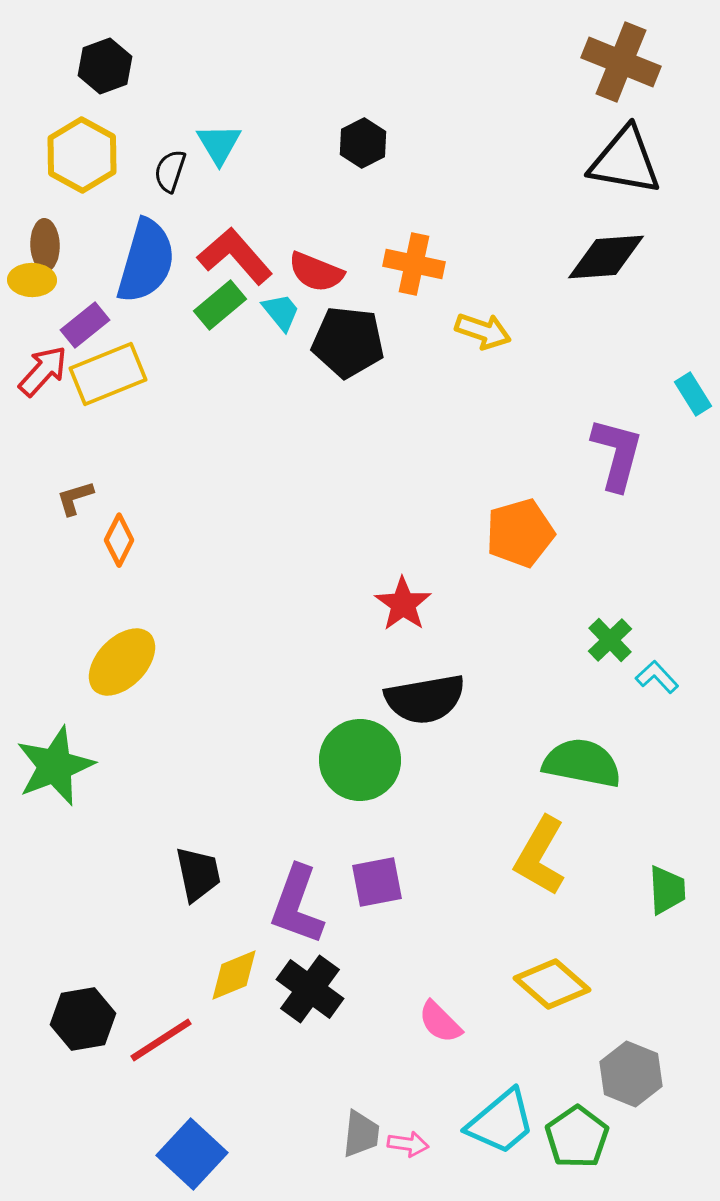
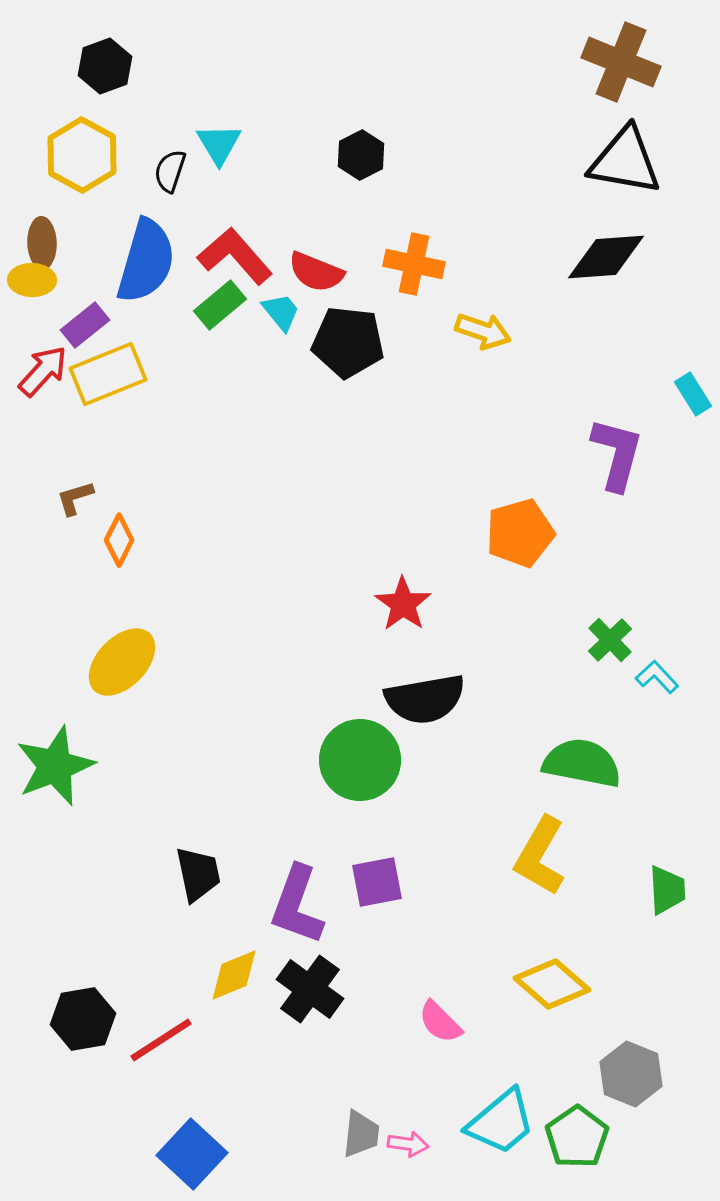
black hexagon at (363, 143): moved 2 px left, 12 px down
brown ellipse at (45, 245): moved 3 px left, 2 px up
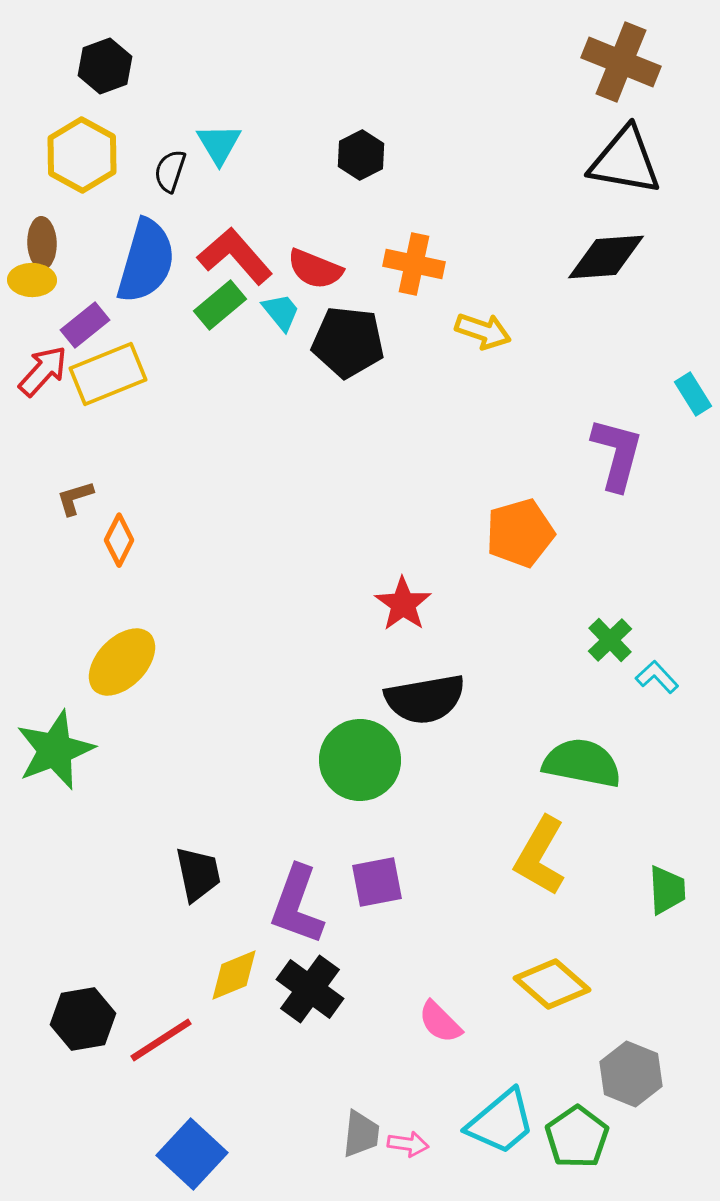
red semicircle at (316, 272): moved 1 px left, 3 px up
green star at (55, 766): moved 16 px up
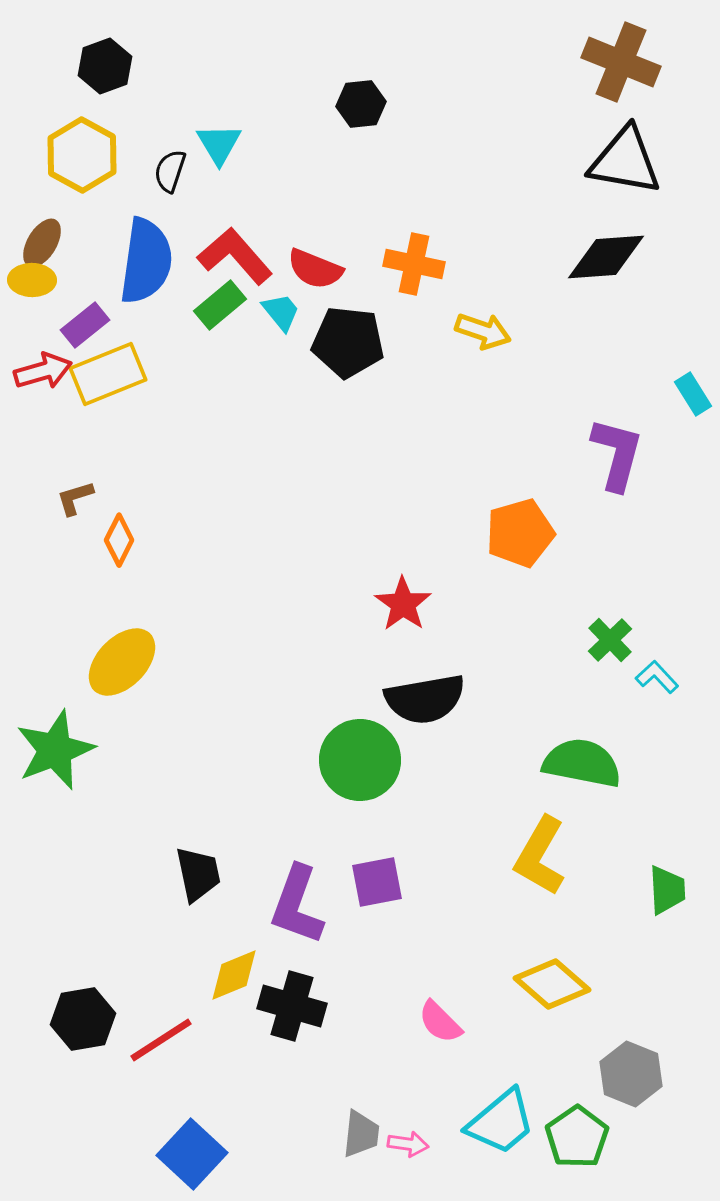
black hexagon at (361, 155): moved 51 px up; rotated 21 degrees clockwise
brown ellipse at (42, 243): rotated 33 degrees clockwise
blue semicircle at (146, 261): rotated 8 degrees counterclockwise
red arrow at (43, 371): rotated 32 degrees clockwise
black cross at (310, 989): moved 18 px left, 17 px down; rotated 20 degrees counterclockwise
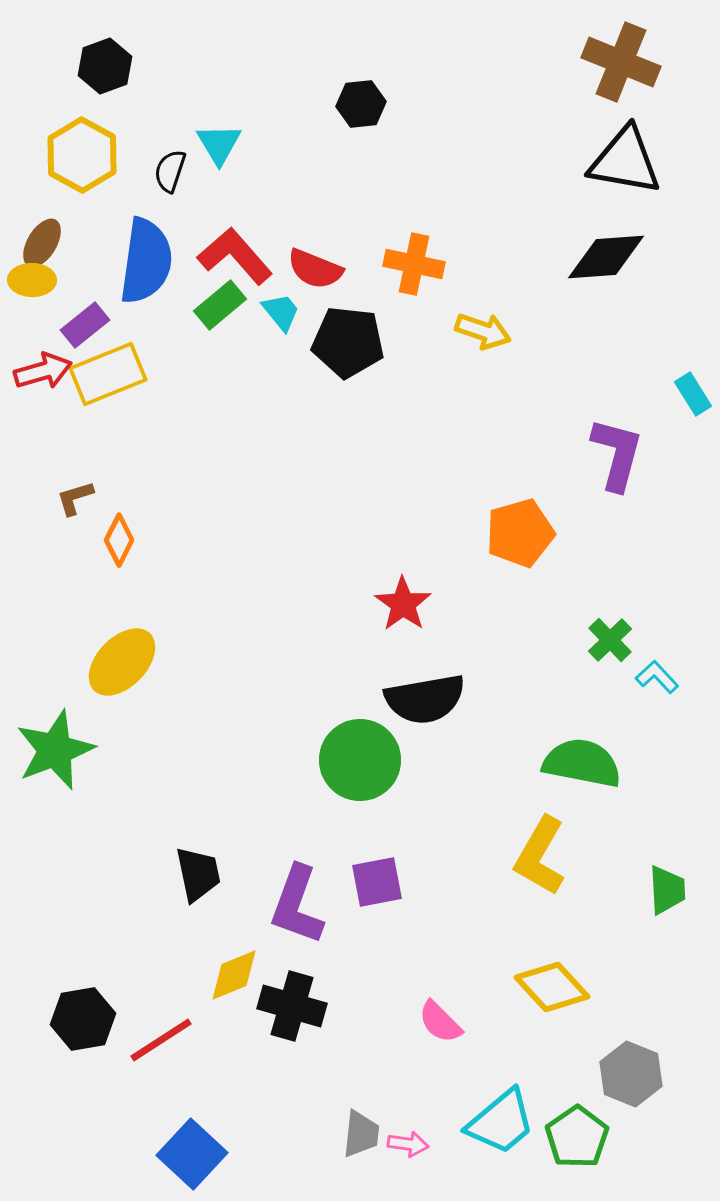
yellow diamond at (552, 984): moved 3 px down; rotated 6 degrees clockwise
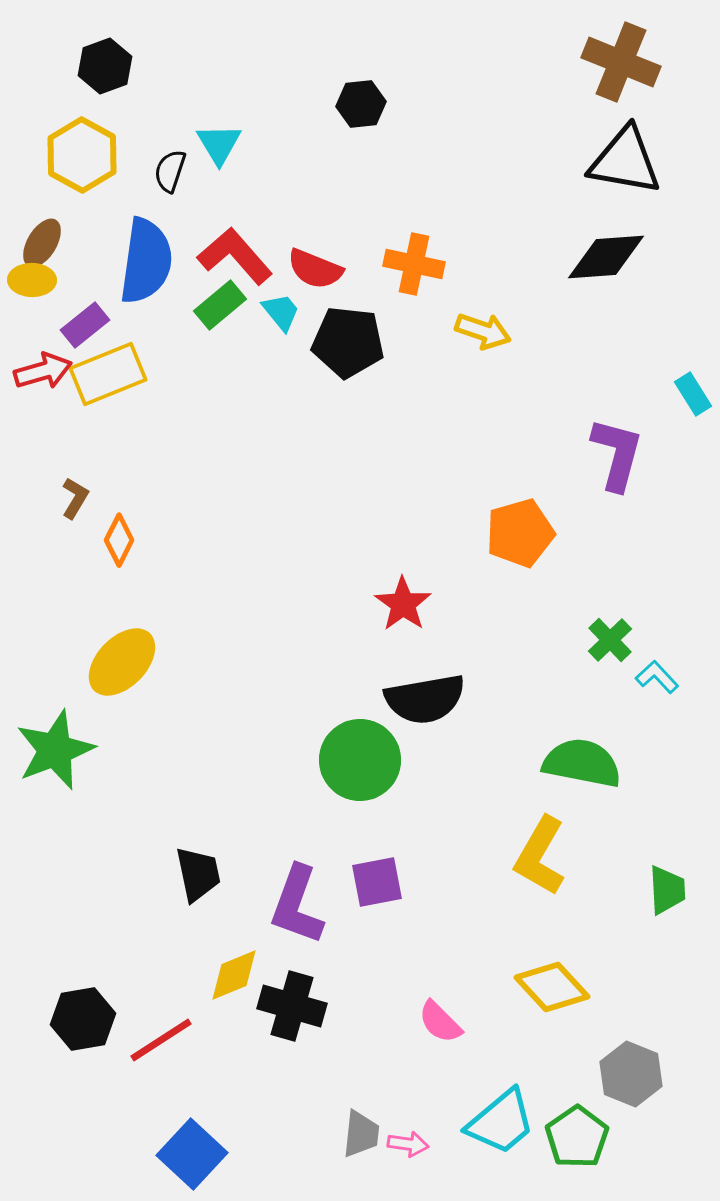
brown L-shape at (75, 498): rotated 138 degrees clockwise
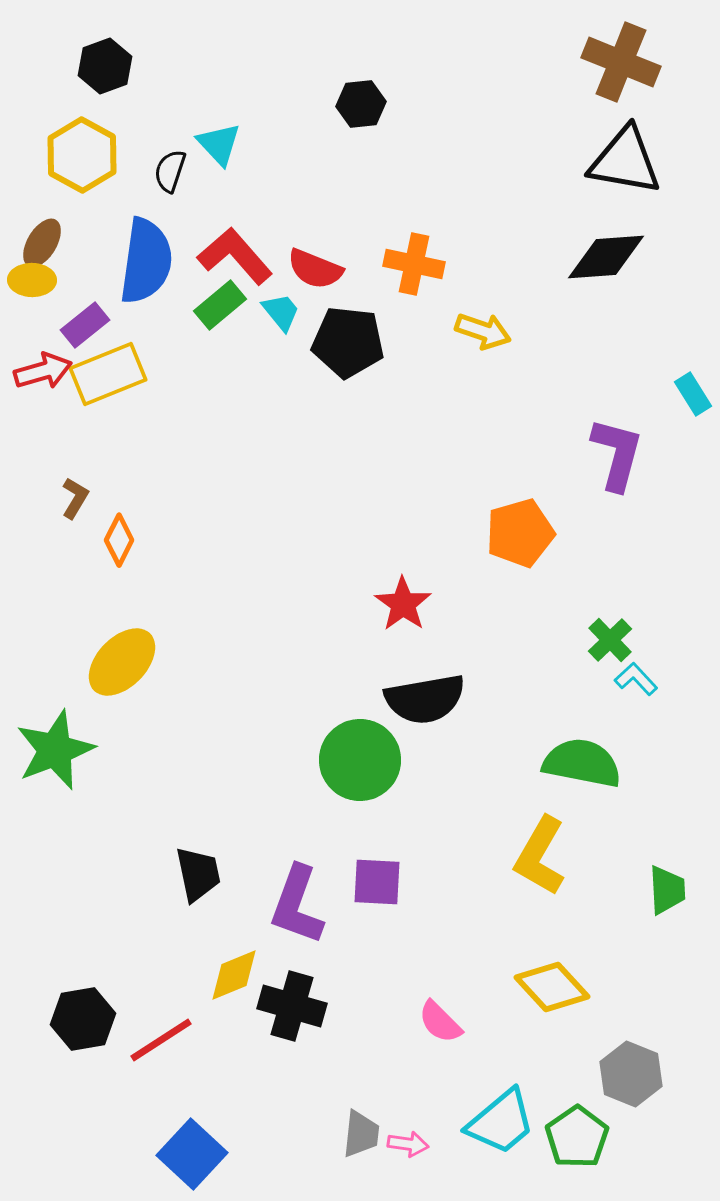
cyan triangle at (219, 144): rotated 12 degrees counterclockwise
cyan L-shape at (657, 677): moved 21 px left, 2 px down
purple square at (377, 882): rotated 14 degrees clockwise
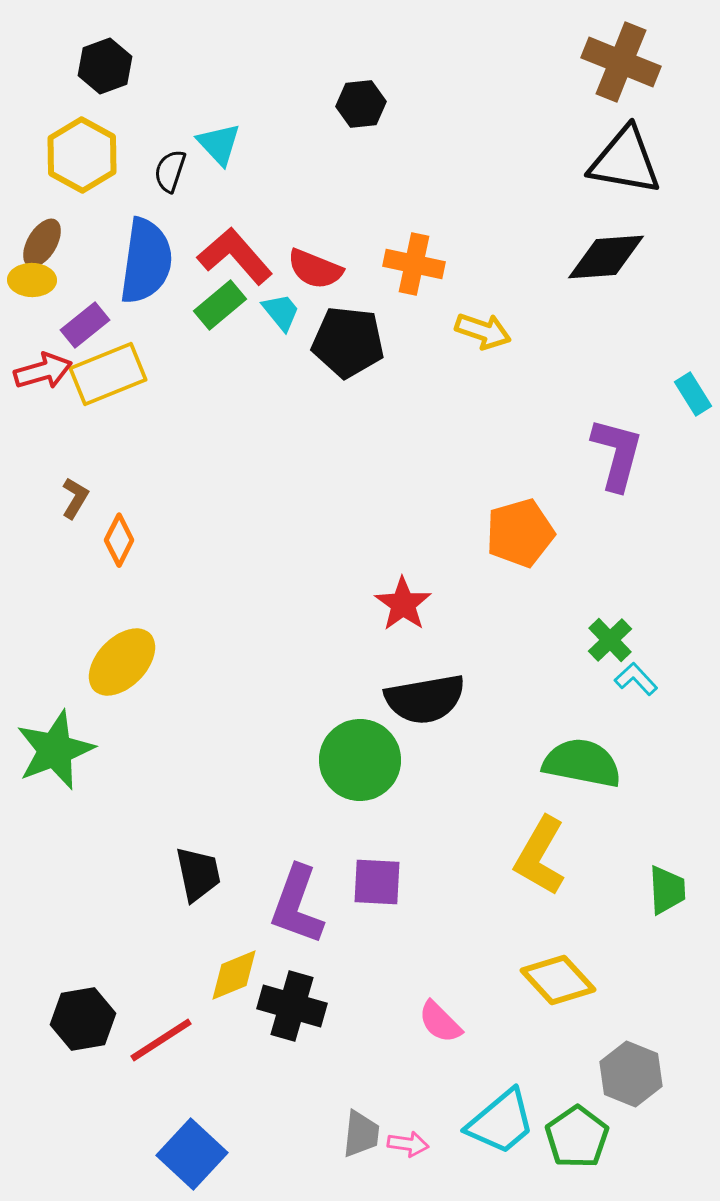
yellow diamond at (552, 987): moved 6 px right, 7 px up
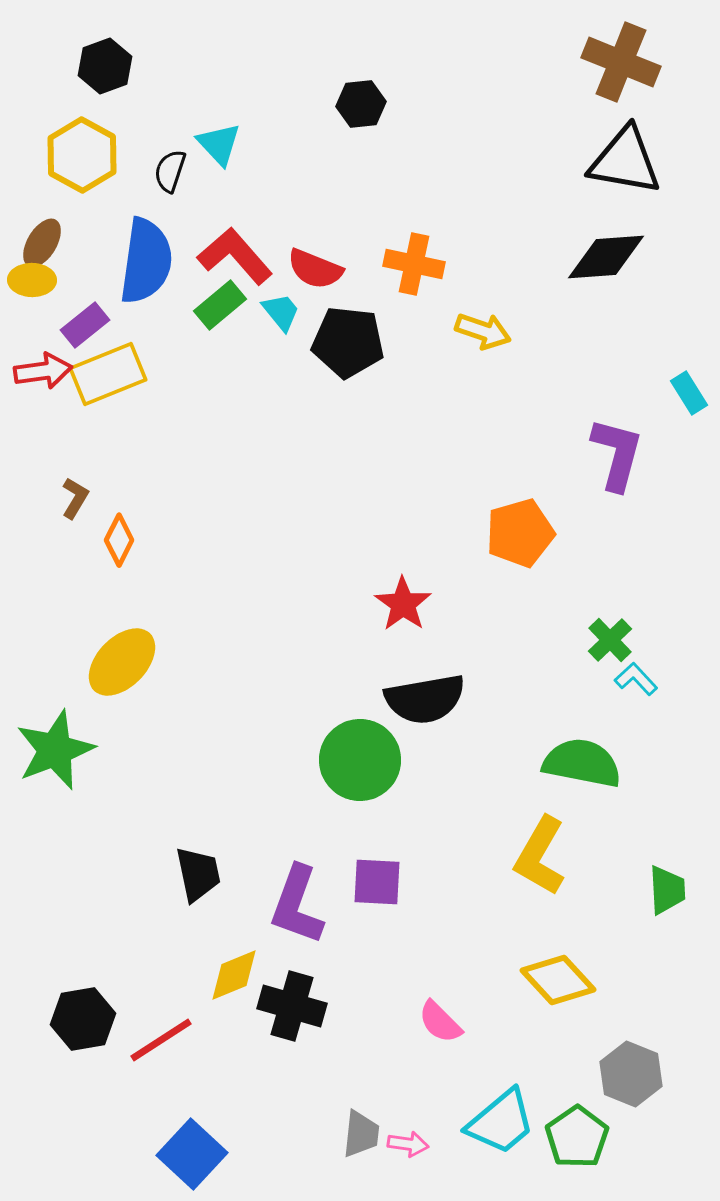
red arrow at (43, 371): rotated 8 degrees clockwise
cyan rectangle at (693, 394): moved 4 px left, 1 px up
